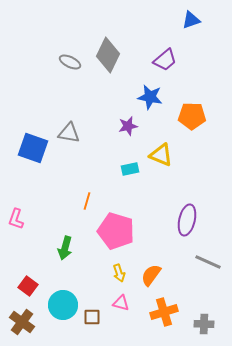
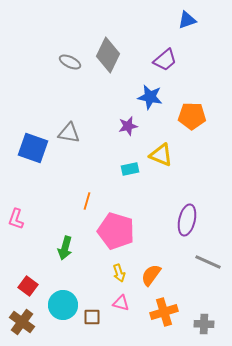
blue triangle: moved 4 px left
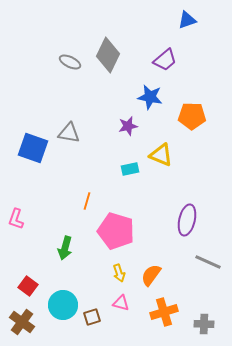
brown square: rotated 18 degrees counterclockwise
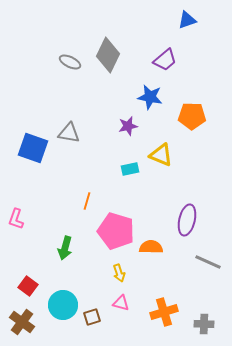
orange semicircle: moved 28 px up; rotated 55 degrees clockwise
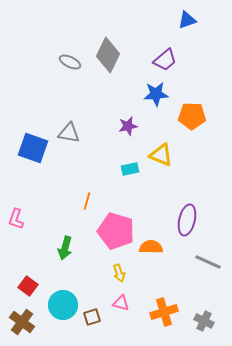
blue star: moved 6 px right, 3 px up; rotated 15 degrees counterclockwise
gray cross: moved 3 px up; rotated 24 degrees clockwise
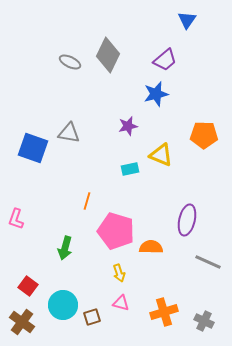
blue triangle: rotated 36 degrees counterclockwise
blue star: rotated 10 degrees counterclockwise
orange pentagon: moved 12 px right, 19 px down
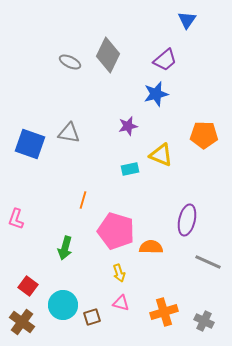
blue square: moved 3 px left, 4 px up
orange line: moved 4 px left, 1 px up
